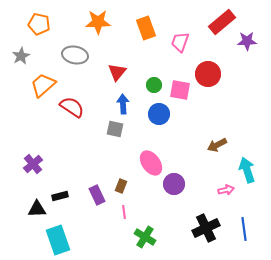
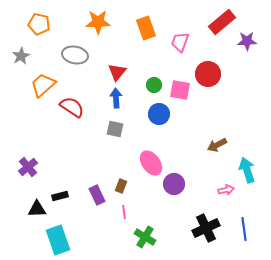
blue arrow: moved 7 px left, 6 px up
purple cross: moved 5 px left, 3 px down
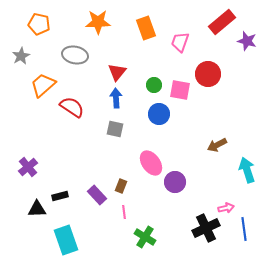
purple star: rotated 18 degrees clockwise
purple circle: moved 1 px right, 2 px up
pink arrow: moved 18 px down
purple rectangle: rotated 18 degrees counterclockwise
cyan rectangle: moved 8 px right
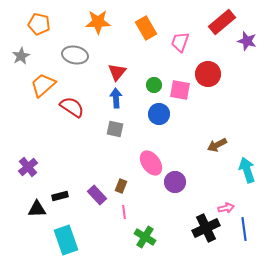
orange rectangle: rotated 10 degrees counterclockwise
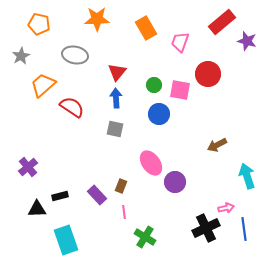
orange star: moved 1 px left, 3 px up
cyan arrow: moved 6 px down
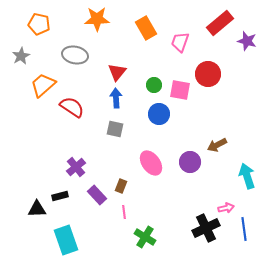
red rectangle: moved 2 px left, 1 px down
purple cross: moved 48 px right
purple circle: moved 15 px right, 20 px up
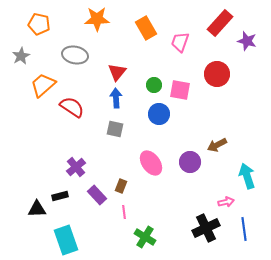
red rectangle: rotated 8 degrees counterclockwise
red circle: moved 9 px right
pink arrow: moved 6 px up
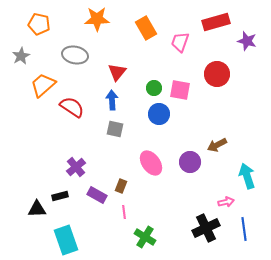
red rectangle: moved 4 px left, 1 px up; rotated 32 degrees clockwise
green circle: moved 3 px down
blue arrow: moved 4 px left, 2 px down
purple rectangle: rotated 18 degrees counterclockwise
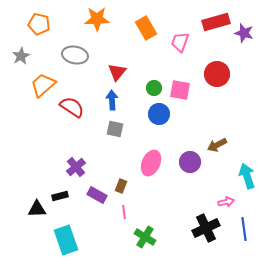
purple star: moved 3 px left, 8 px up
pink ellipse: rotated 60 degrees clockwise
